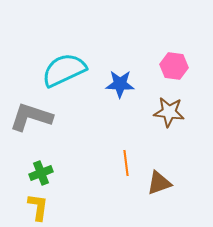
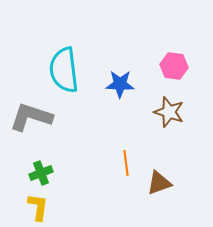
cyan semicircle: rotated 72 degrees counterclockwise
brown star: rotated 12 degrees clockwise
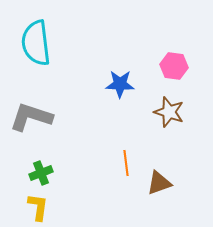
cyan semicircle: moved 28 px left, 27 px up
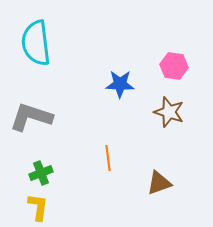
orange line: moved 18 px left, 5 px up
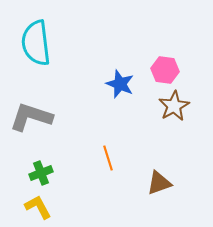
pink hexagon: moved 9 px left, 4 px down
blue star: rotated 20 degrees clockwise
brown star: moved 5 px right, 6 px up; rotated 24 degrees clockwise
orange line: rotated 10 degrees counterclockwise
yellow L-shape: rotated 36 degrees counterclockwise
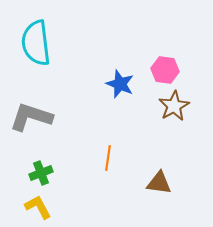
orange line: rotated 25 degrees clockwise
brown triangle: rotated 28 degrees clockwise
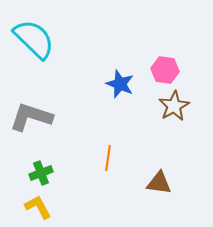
cyan semicircle: moved 2 px left, 4 px up; rotated 141 degrees clockwise
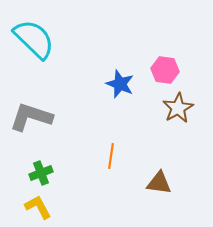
brown star: moved 4 px right, 2 px down
orange line: moved 3 px right, 2 px up
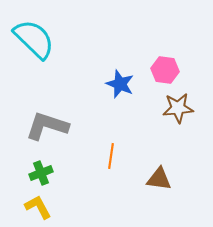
brown star: rotated 24 degrees clockwise
gray L-shape: moved 16 px right, 9 px down
brown triangle: moved 4 px up
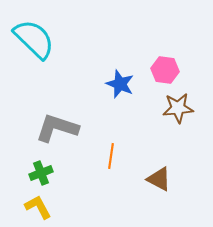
gray L-shape: moved 10 px right, 2 px down
brown triangle: rotated 20 degrees clockwise
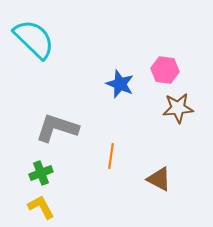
yellow L-shape: moved 3 px right
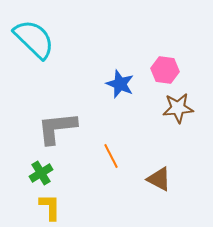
gray L-shape: rotated 24 degrees counterclockwise
orange line: rotated 35 degrees counterclockwise
green cross: rotated 10 degrees counterclockwise
yellow L-shape: moved 9 px right; rotated 28 degrees clockwise
